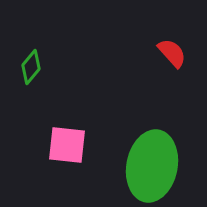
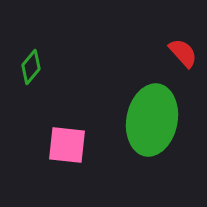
red semicircle: moved 11 px right
green ellipse: moved 46 px up
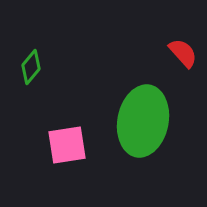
green ellipse: moved 9 px left, 1 px down
pink square: rotated 15 degrees counterclockwise
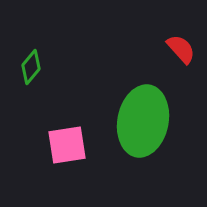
red semicircle: moved 2 px left, 4 px up
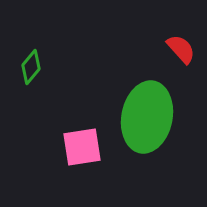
green ellipse: moved 4 px right, 4 px up
pink square: moved 15 px right, 2 px down
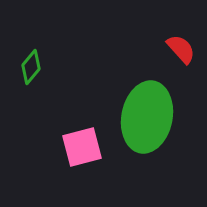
pink square: rotated 6 degrees counterclockwise
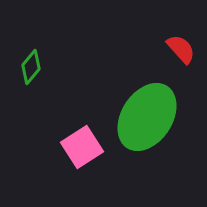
green ellipse: rotated 22 degrees clockwise
pink square: rotated 18 degrees counterclockwise
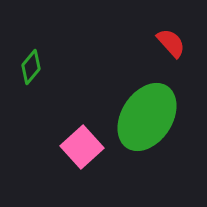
red semicircle: moved 10 px left, 6 px up
pink square: rotated 9 degrees counterclockwise
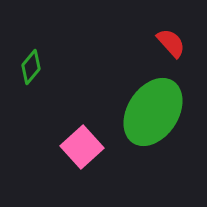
green ellipse: moved 6 px right, 5 px up
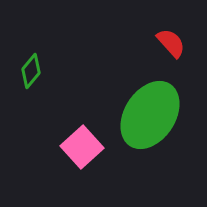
green diamond: moved 4 px down
green ellipse: moved 3 px left, 3 px down
